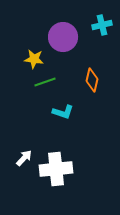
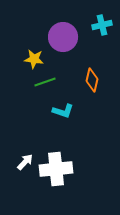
cyan L-shape: moved 1 px up
white arrow: moved 1 px right, 4 px down
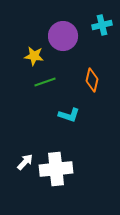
purple circle: moved 1 px up
yellow star: moved 3 px up
cyan L-shape: moved 6 px right, 4 px down
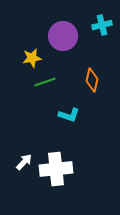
yellow star: moved 2 px left, 2 px down; rotated 18 degrees counterclockwise
white arrow: moved 1 px left
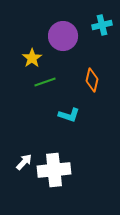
yellow star: rotated 24 degrees counterclockwise
white cross: moved 2 px left, 1 px down
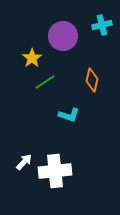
green line: rotated 15 degrees counterclockwise
white cross: moved 1 px right, 1 px down
